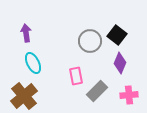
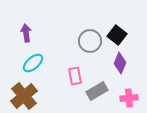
cyan ellipse: rotated 75 degrees clockwise
pink rectangle: moved 1 px left
gray rectangle: rotated 15 degrees clockwise
pink cross: moved 3 px down
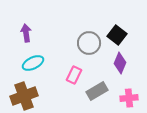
gray circle: moved 1 px left, 2 px down
cyan ellipse: rotated 15 degrees clockwise
pink rectangle: moved 1 px left, 1 px up; rotated 36 degrees clockwise
brown cross: rotated 20 degrees clockwise
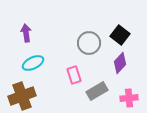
black square: moved 3 px right
purple diamond: rotated 20 degrees clockwise
pink rectangle: rotated 42 degrees counterclockwise
brown cross: moved 2 px left
